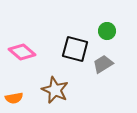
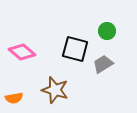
brown star: rotated 8 degrees counterclockwise
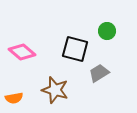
gray trapezoid: moved 4 px left, 9 px down
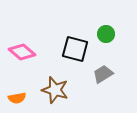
green circle: moved 1 px left, 3 px down
gray trapezoid: moved 4 px right, 1 px down
orange semicircle: moved 3 px right
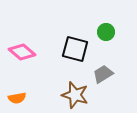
green circle: moved 2 px up
brown star: moved 20 px right, 5 px down
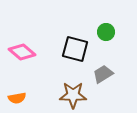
brown star: moved 2 px left; rotated 16 degrees counterclockwise
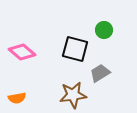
green circle: moved 2 px left, 2 px up
gray trapezoid: moved 3 px left, 1 px up
brown star: rotated 8 degrees counterclockwise
